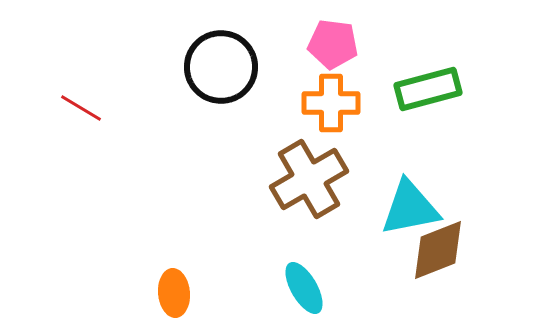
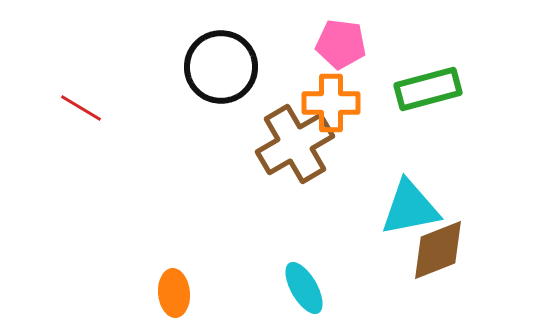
pink pentagon: moved 8 px right
brown cross: moved 14 px left, 35 px up
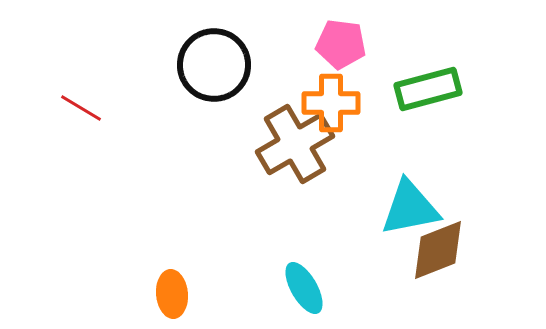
black circle: moved 7 px left, 2 px up
orange ellipse: moved 2 px left, 1 px down
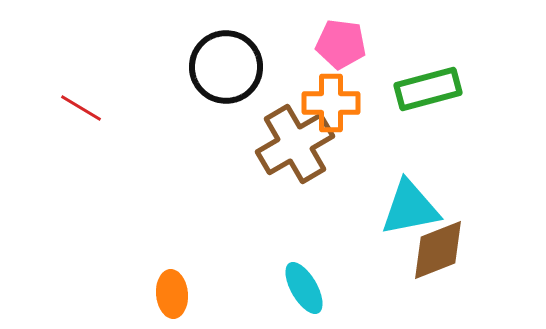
black circle: moved 12 px right, 2 px down
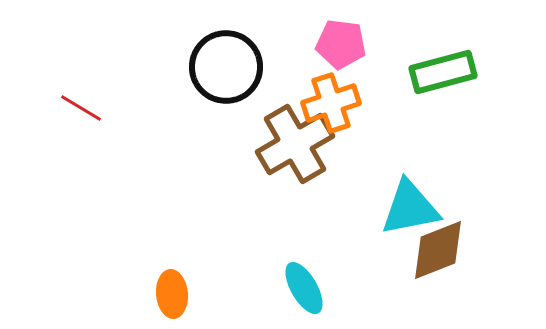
green rectangle: moved 15 px right, 17 px up
orange cross: rotated 18 degrees counterclockwise
